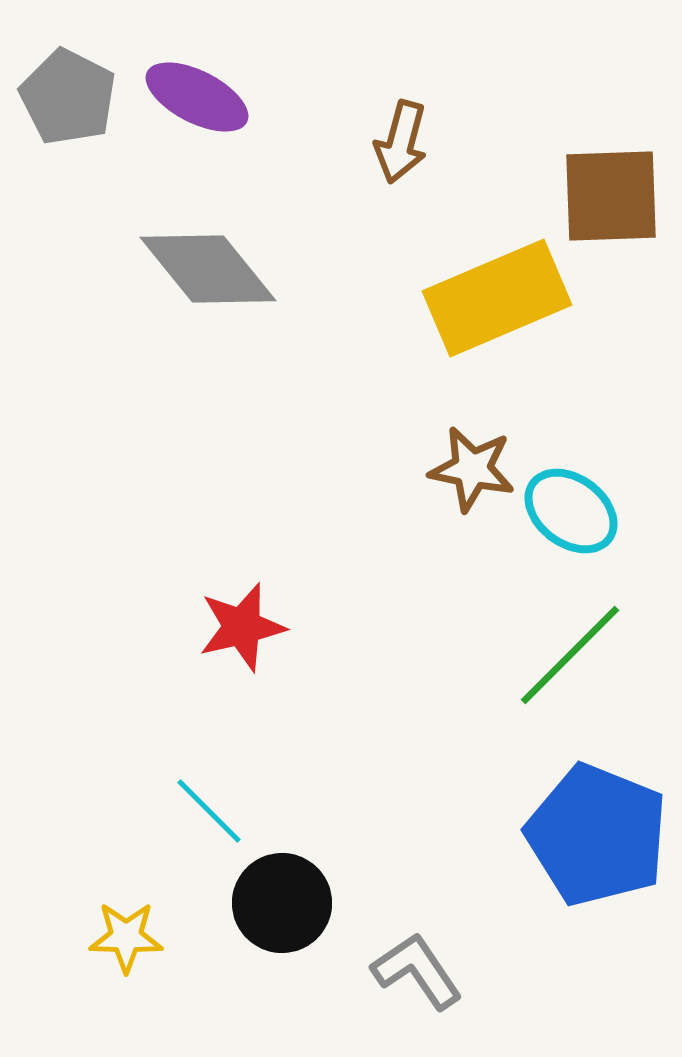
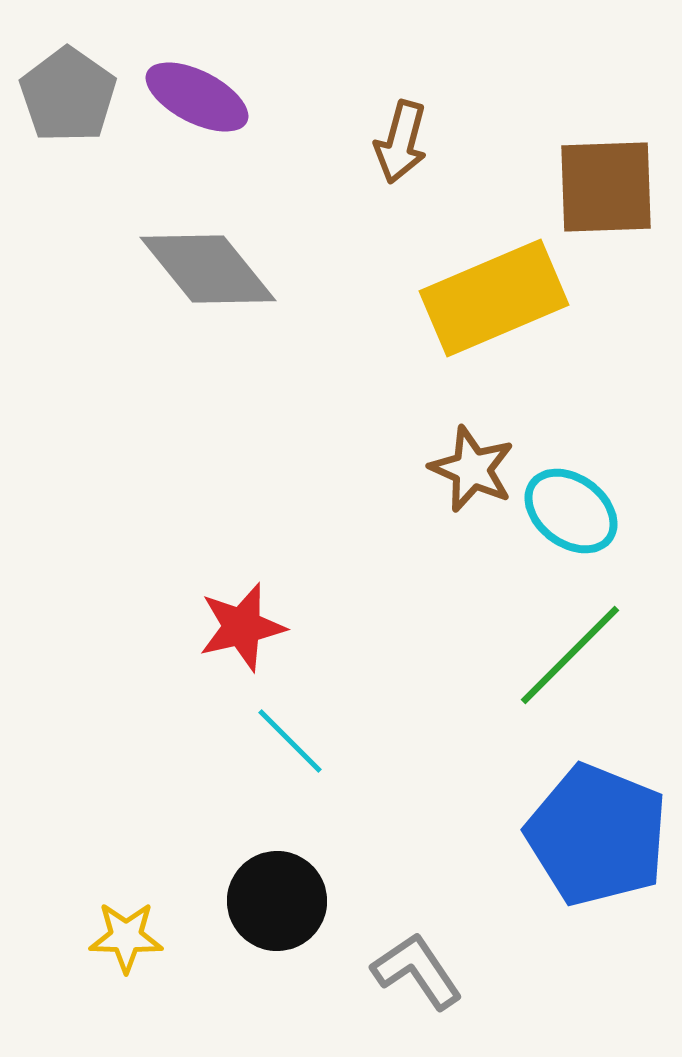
gray pentagon: moved 2 px up; rotated 8 degrees clockwise
brown square: moved 5 px left, 9 px up
yellow rectangle: moved 3 px left
brown star: rotated 12 degrees clockwise
cyan line: moved 81 px right, 70 px up
black circle: moved 5 px left, 2 px up
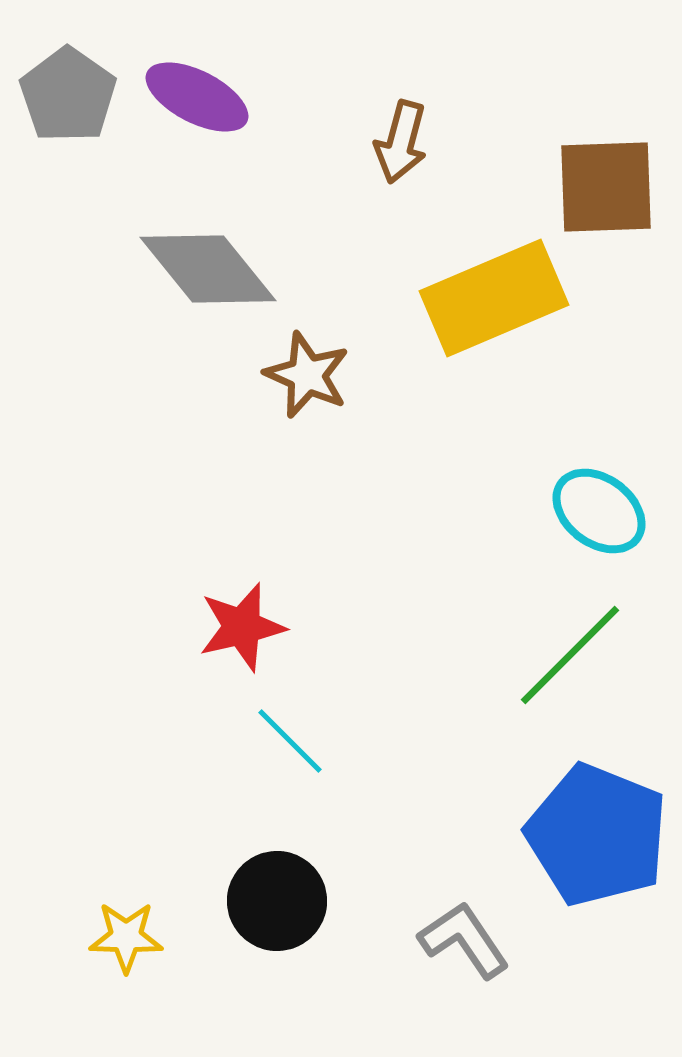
brown star: moved 165 px left, 94 px up
cyan ellipse: moved 28 px right
gray L-shape: moved 47 px right, 31 px up
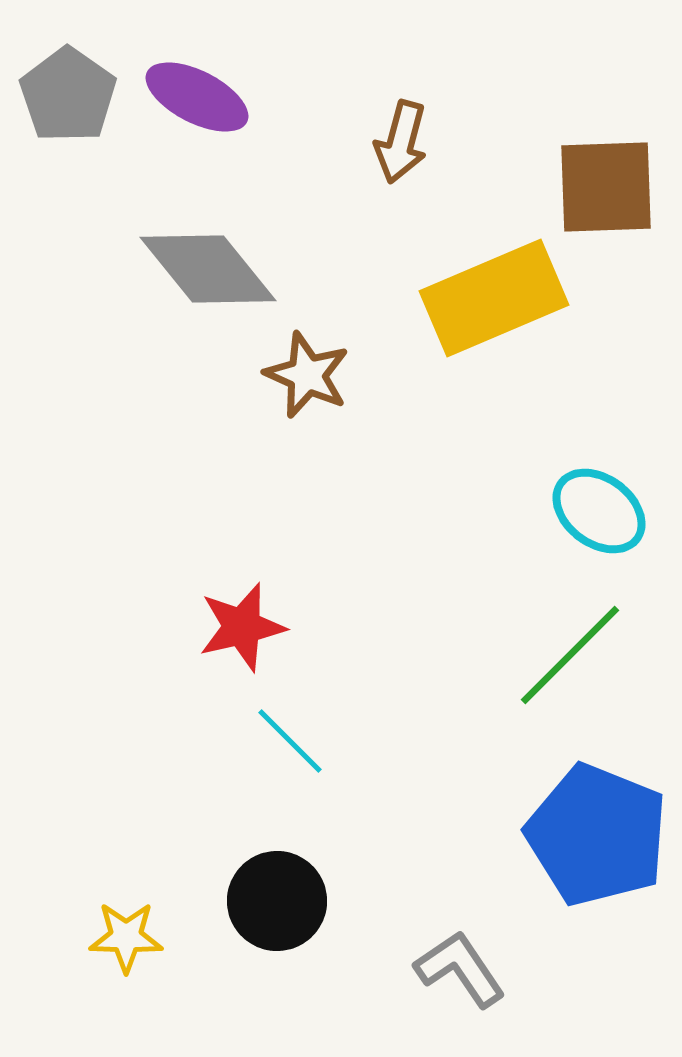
gray L-shape: moved 4 px left, 29 px down
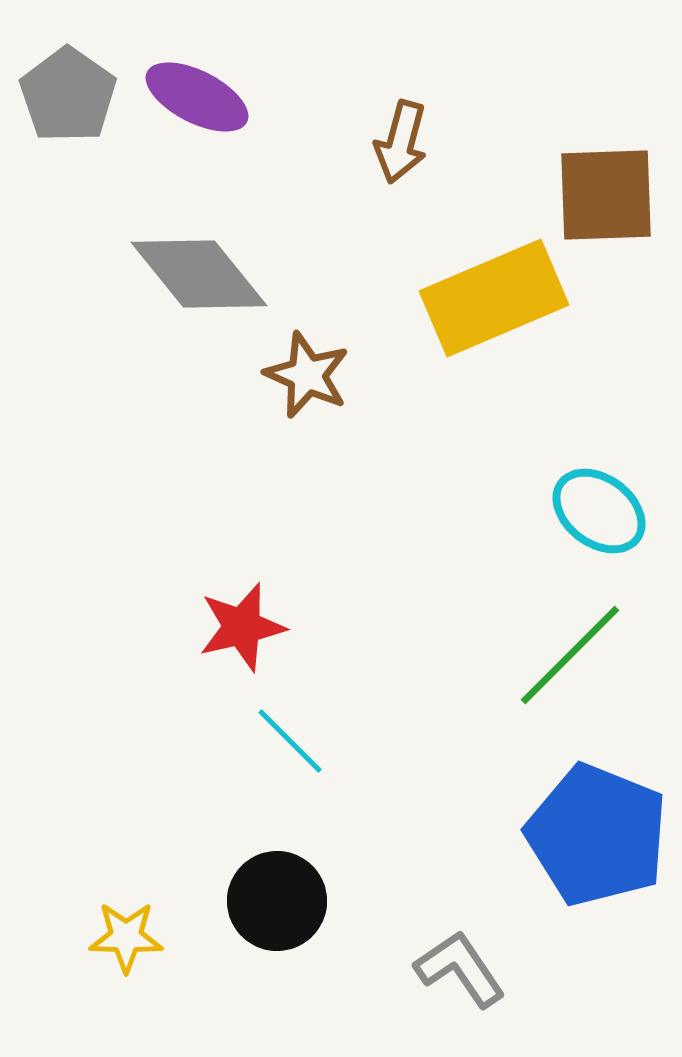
brown square: moved 8 px down
gray diamond: moved 9 px left, 5 px down
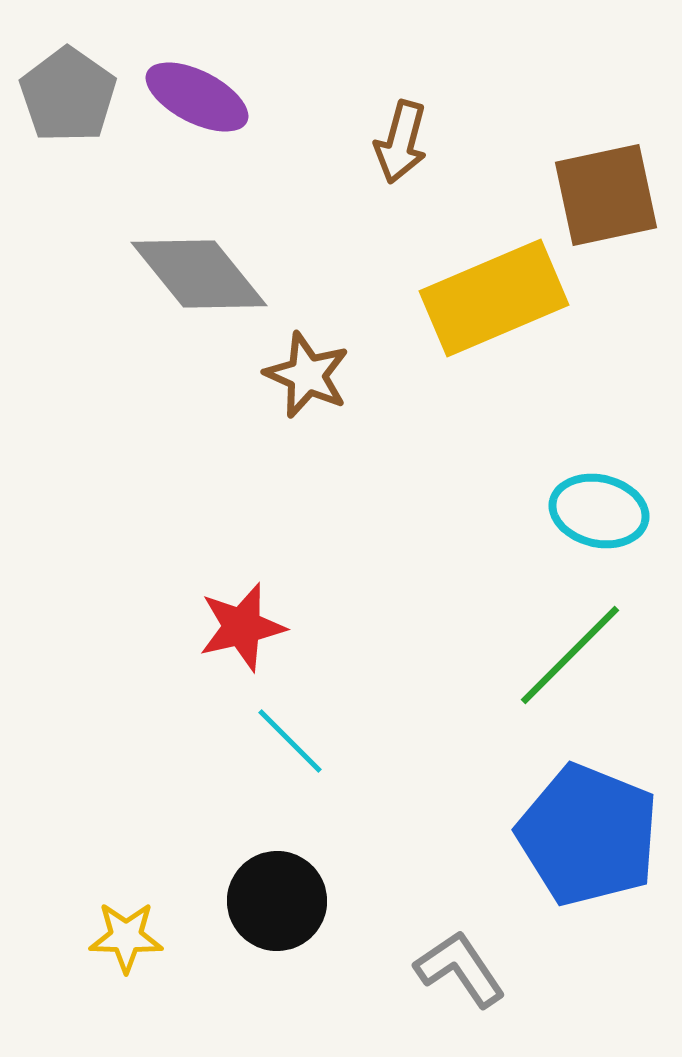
brown square: rotated 10 degrees counterclockwise
cyan ellipse: rotated 24 degrees counterclockwise
blue pentagon: moved 9 px left
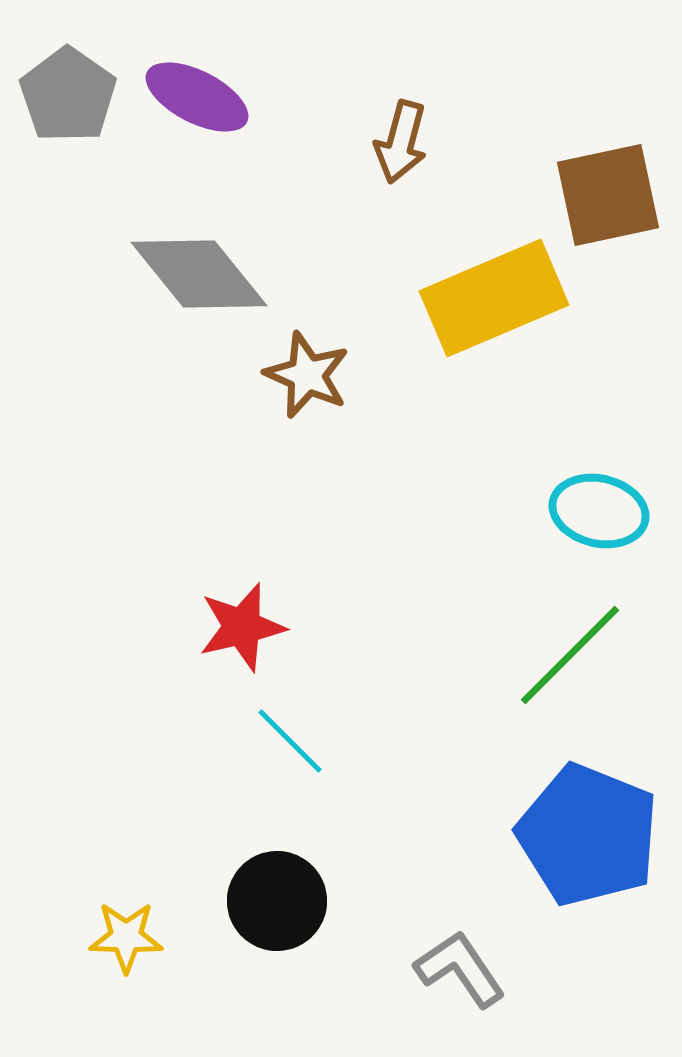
brown square: moved 2 px right
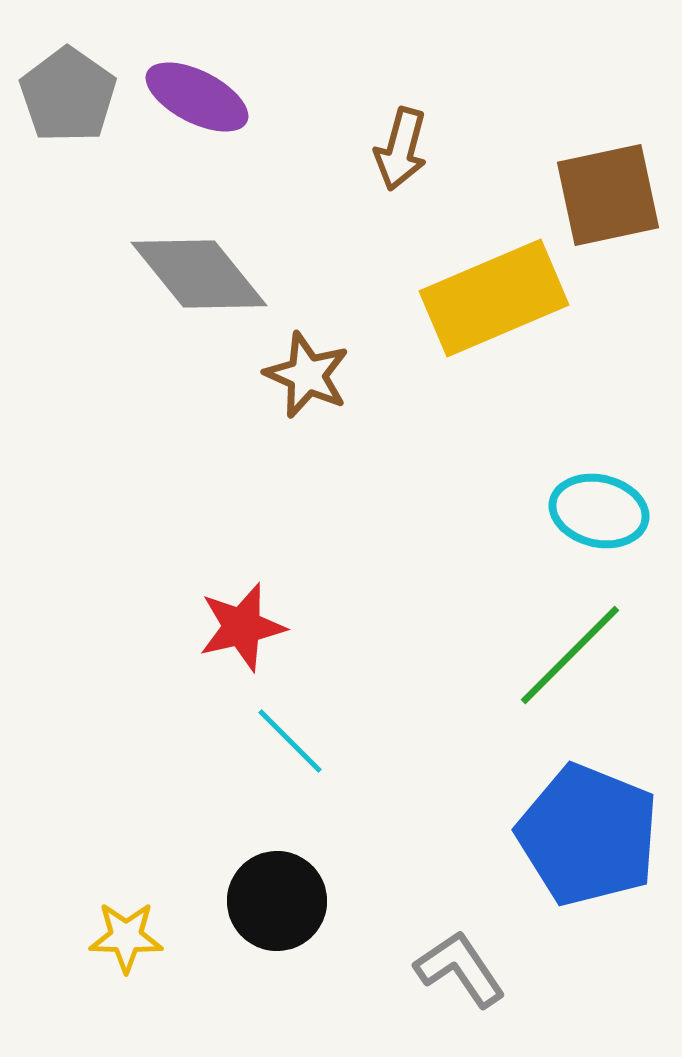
brown arrow: moved 7 px down
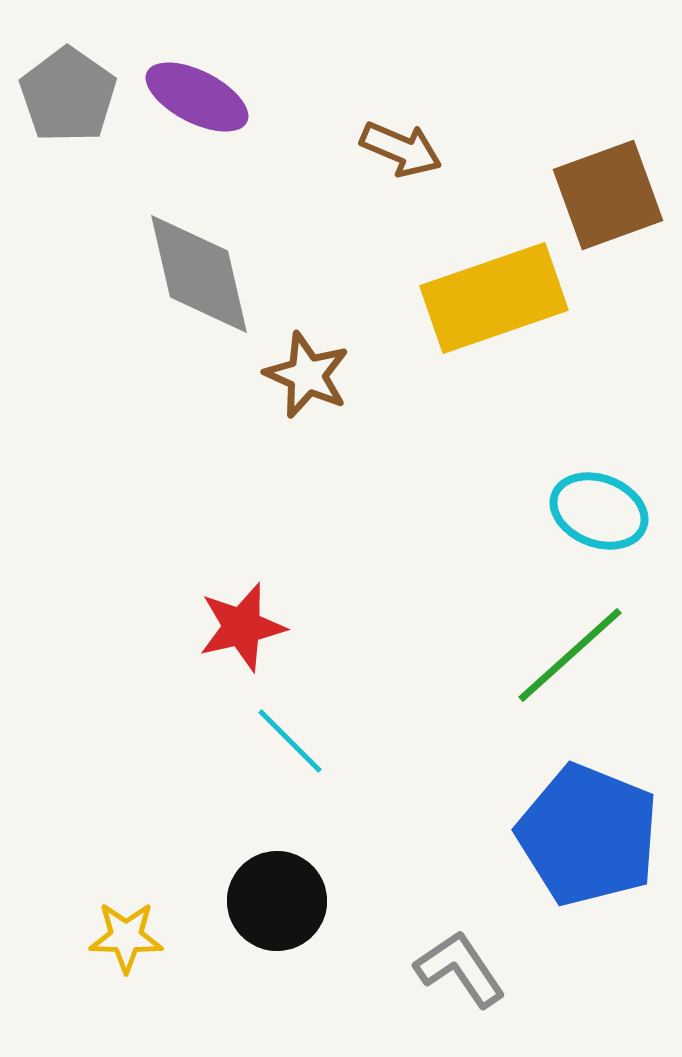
brown arrow: rotated 82 degrees counterclockwise
brown square: rotated 8 degrees counterclockwise
gray diamond: rotated 26 degrees clockwise
yellow rectangle: rotated 4 degrees clockwise
cyan ellipse: rotated 8 degrees clockwise
green line: rotated 3 degrees clockwise
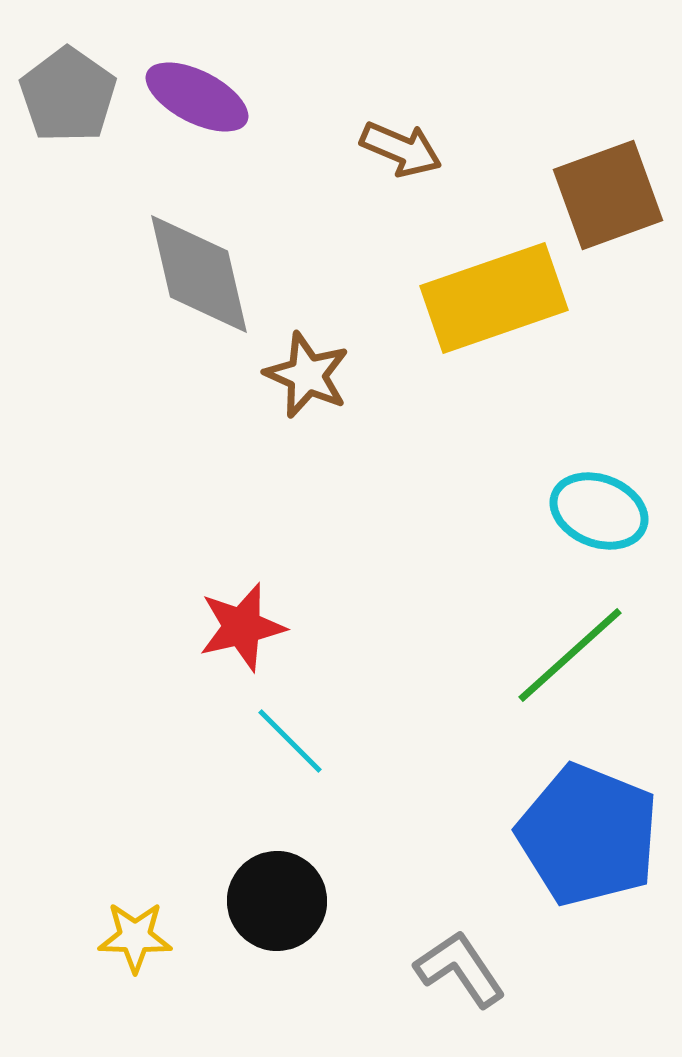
yellow star: moved 9 px right
